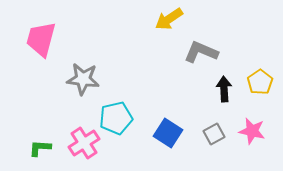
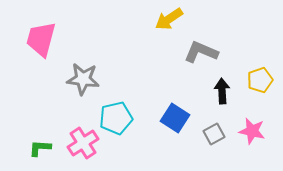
yellow pentagon: moved 2 px up; rotated 15 degrees clockwise
black arrow: moved 2 px left, 2 px down
blue square: moved 7 px right, 15 px up
pink cross: moved 1 px left
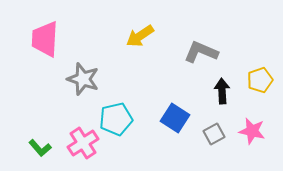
yellow arrow: moved 29 px left, 17 px down
pink trapezoid: moved 4 px right; rotated 12 degrees counterclockwise
gray star: rotated 12 degrees clockwise
cyan pentagon: moved 1 px down
green L-shape: rotated 135 degrees counterclockwise
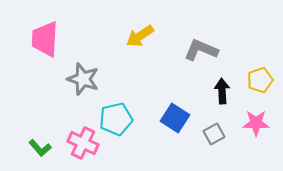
gray L-shape: moved 2 px up
pink star: moved 4 px right, 8 px up; rotated 12 degrees counterclockwise
pink cross: rotated 32 degrees counterclockwise
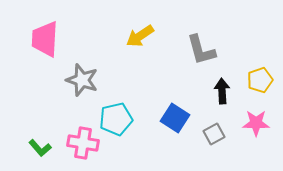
gray L-shape: rotated 128 degrees counterclockwise
gray star: moved 1 px left, 1 px down
pink cross: rotated 16 degrees counterclockwise
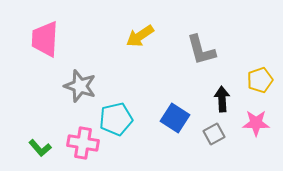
gray star: moved 2 px left, 6 px down
black arrow: moved 8 px down
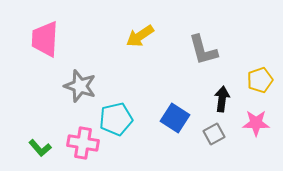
gray L-shape: moved 2 px right
black arrow: rotated 10 degrees clockwise
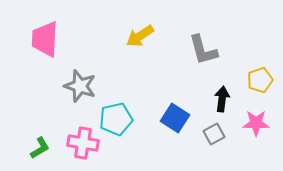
green L-shape: rotated 80 degrees counterclockwise
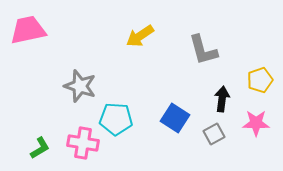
pink trapezoid: moved 17 px left, 9 px up; rotated 75 degrees clockwise
cyan pentagon: rotated 16 degrees clockwise
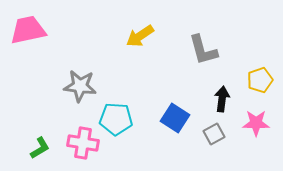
gray star: rotated 12 degrees counterclockwise
